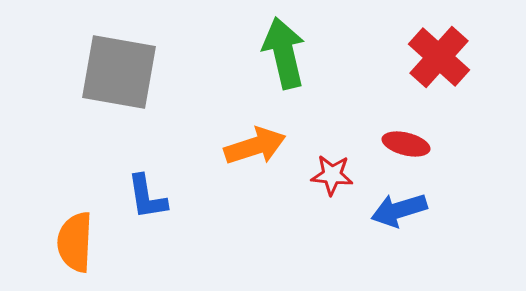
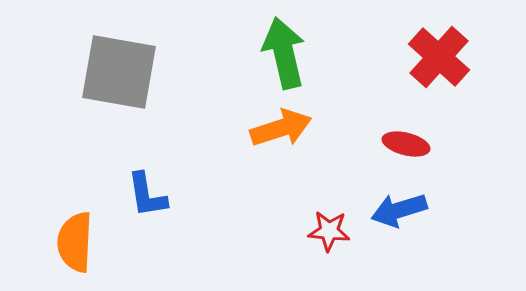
orange arrow: moved 26 px right, 18 px up
red star: moved 3 px left, 56 px down
blue L-shape: moved 2 px up
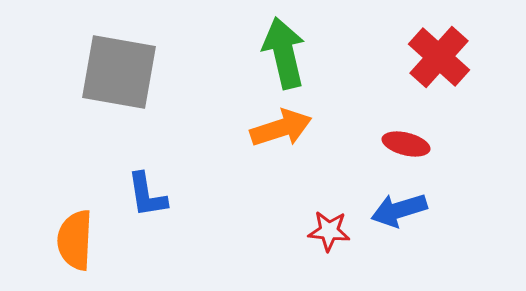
orange semicircle: moved 2 px up
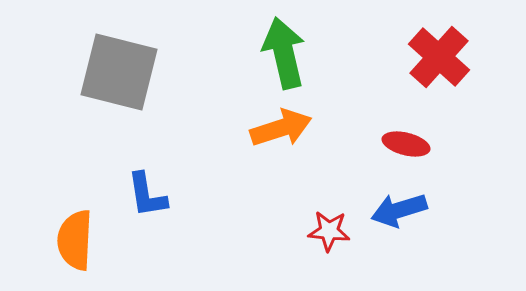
gray square: rotated 4 degrees clockwise
